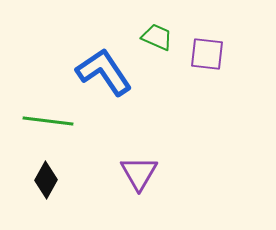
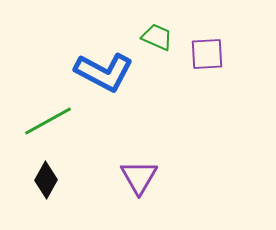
purple square: rotated 9 degrees counterclockwise
blue L-shape: rotated 152 degrees clockwise
green line: rotated 36 degrees counterclockwise
purple triangle: moved 4 px down
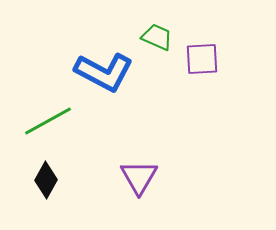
purple square: moved 5 px left, 5 px down
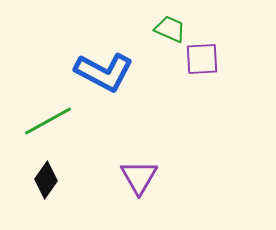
green trapezoid: moved 13 px right, 8 px up
black diamond: rotated 6 degrees clockwise
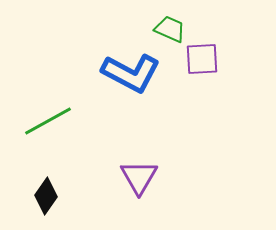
blue L-shape: moved 27 px right, 1 px down
black diamond: moved 16 px down
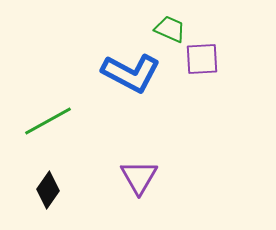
black diamond: moved 2 px right, 6 px up
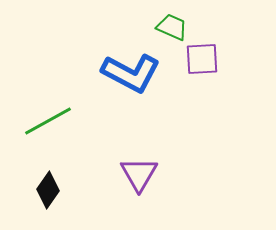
green trapezoid: moved 2 px right, 2 px up
purple triangle: moved 3 px up
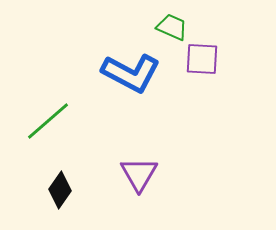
purple square: rotated 6 degrees clockwise
green line: rotated 12 degrees counterclockwise
black diamond: moved 12 px right
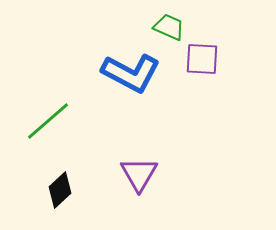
green trapezoid: moved 3 px left
black diamond: rotated 12 degrees clockwise
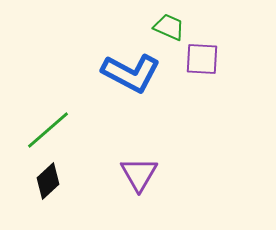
green line: moved 9 px down
black diamond: moved 12 px left, 9 px up
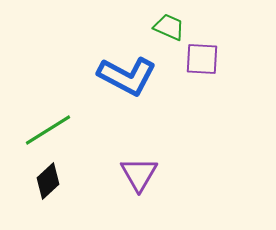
blue L-shape: moved 4 px left, 3 px down
green line: rotated 9 degrees clockwise
